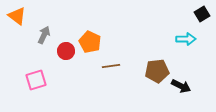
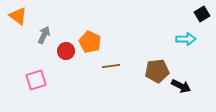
orange triangle: moved 1 px right
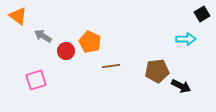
gray arrow: moved 1 px left, 1 px down; rotated 84 degrees counterclockwise
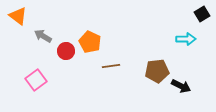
pink square: rotated 20 degrees counterclockwise
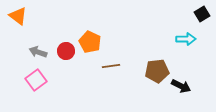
gray arrow: moved 5 px left, 16 px down; rotated 12 degrees counterclockwise
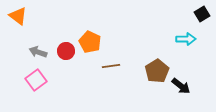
brown pentagon: rotated 25 degrees counterclockwise
black arrow: rotated 12 degrees clockwise
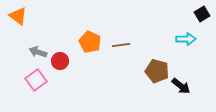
red circle: moved 6 px left, 10 px down
brown line: moved 10 px right, 21 px up
brown pentagon: rotated 25 degrees counterclockwise
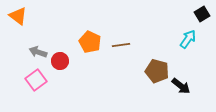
cyan arrow: moved 2 px right; rotated 54 degrees counterclockwise
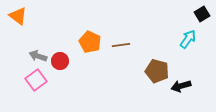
gray arrow: moved 4 px down
black arrow: rotated 126 degrees clockwise
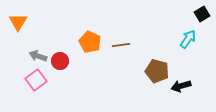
orange triangle: moved 6 px down; rotated 24 degrees clockwise
